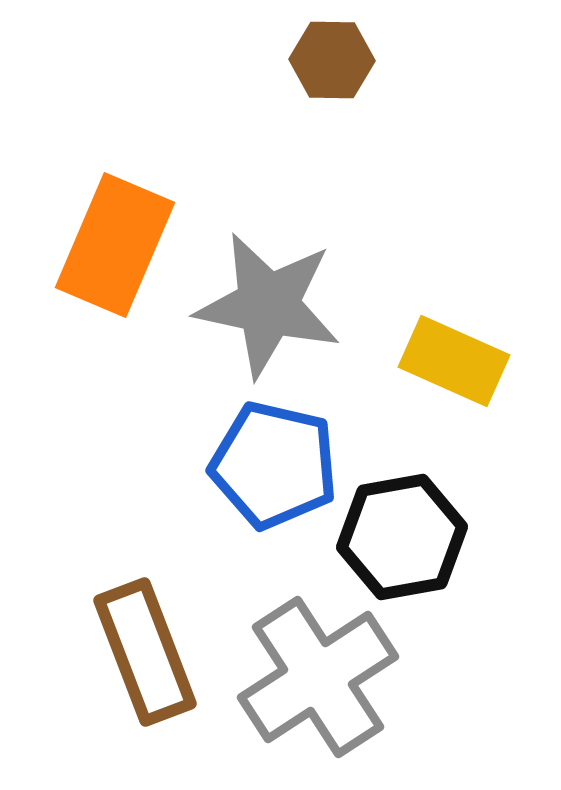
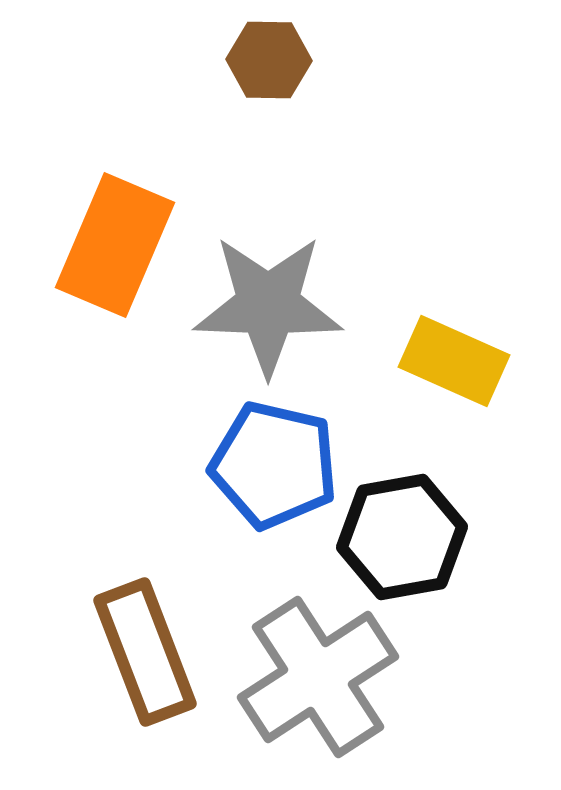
brown hexagon: moved 63 px left
gray star: rotated 10 degrees counterclockwise
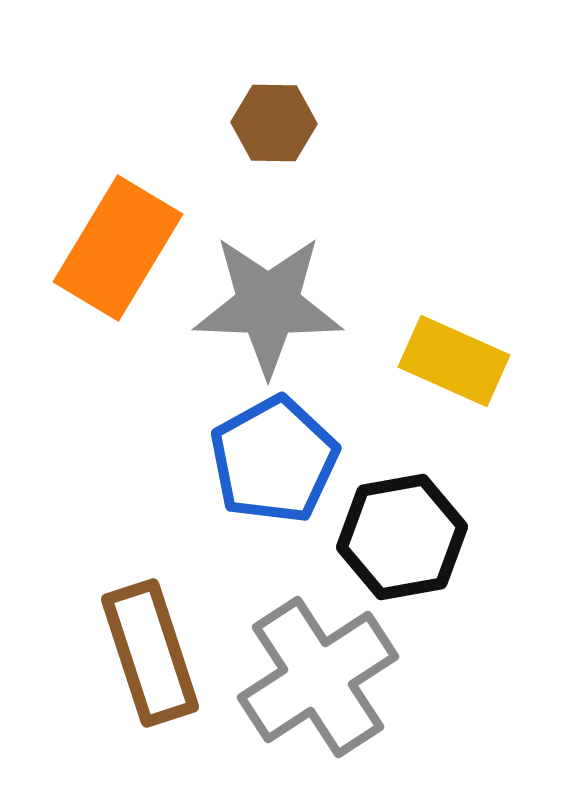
brown hexagon: moved 5 px right, 63 px down
orange rectangle: moved 3 px right, 3 px down; rotated 8 degrees clockwise
blue pentagon: moved 5 px up; rotated 30 degrees clockwise
brown rectangle: moved 5 px right, 1 px down; rotated 3 degrees clockwise
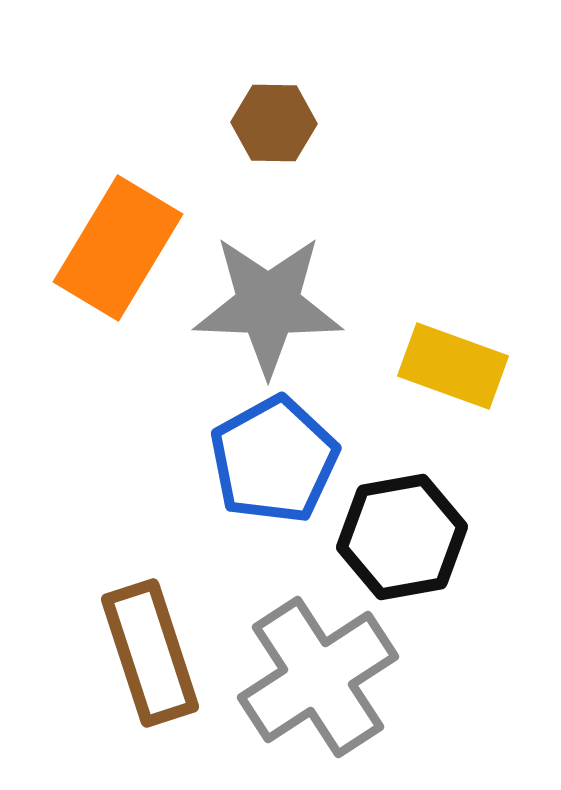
yellow rectangle: moved 1 px left, 5 px down; rotated 4 degrees counterclockwise
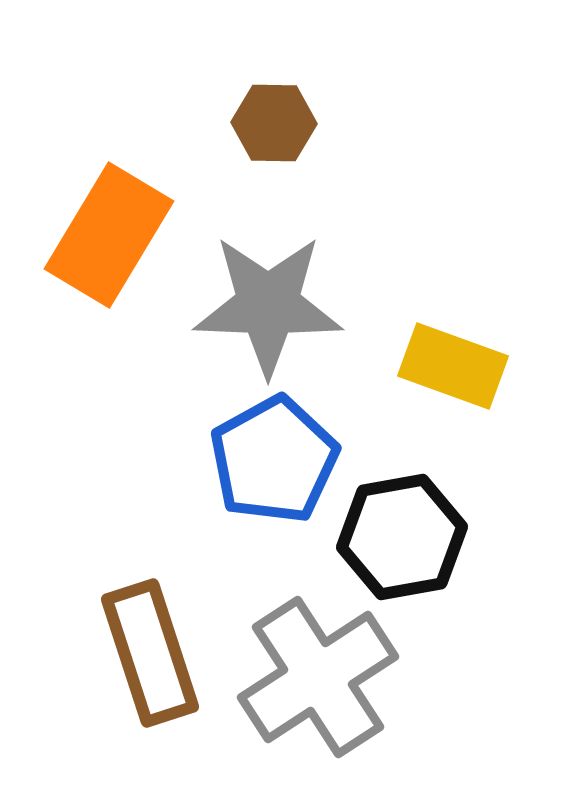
orange rectangle: moved 9 px left, 13 px up
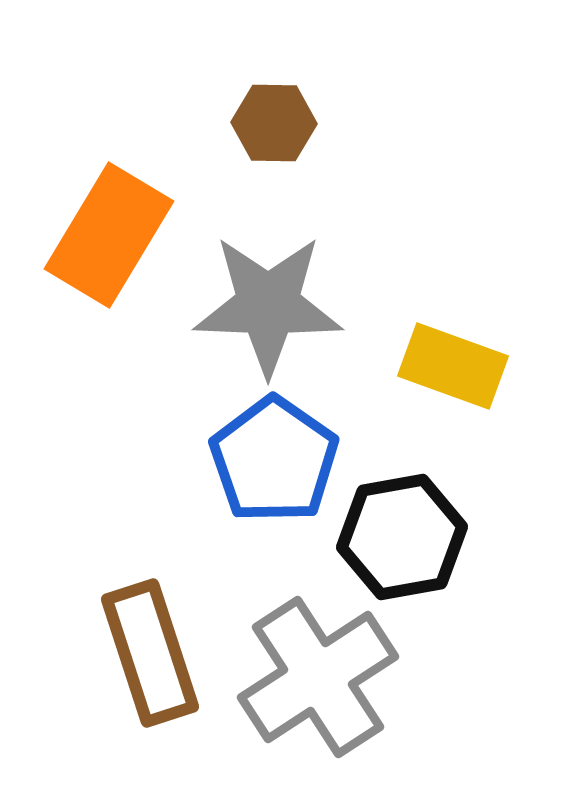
blue pentagon: rotated 8 degrees counterclockwise
